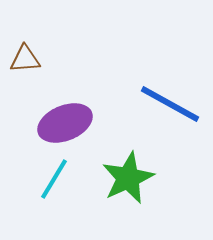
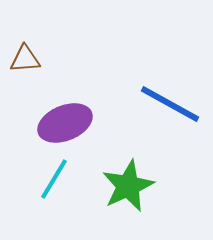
green star: moved 8 px down
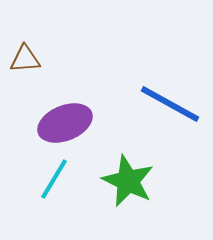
green star: moved 5 px up; rotated 22 degrees counterclockwise
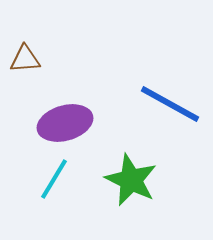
purple ellipse: rotated 6 degrees clockwise
green star: moved 3 px right, 1 px up
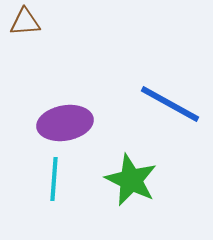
brown triangle: moved 37 px up
purple ellipse: rotated 6 degrees clockwise
cyan line: rotated 27 degrees counterclockwise
